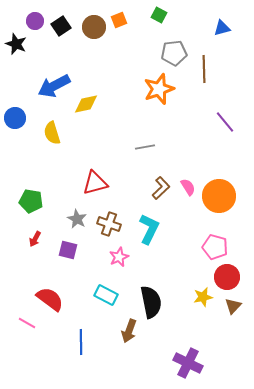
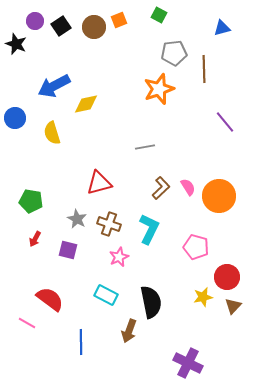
red triangle: moved 4 px right
pink pentagon: moved 19 px left
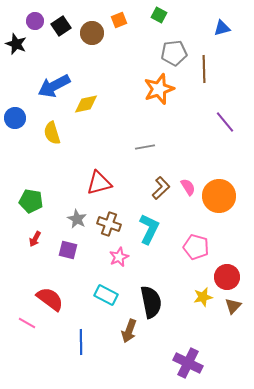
brown circle: moved 2 px left, 6 px down
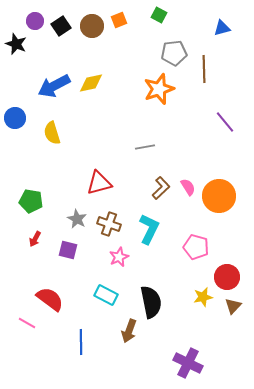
brown circle: moved 7 px up
yellow diamond: moved 5 px right, 21 px up
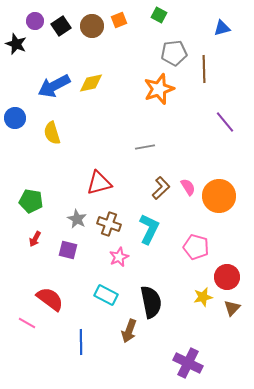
brown triangle: moved 1 px left, 2 px down
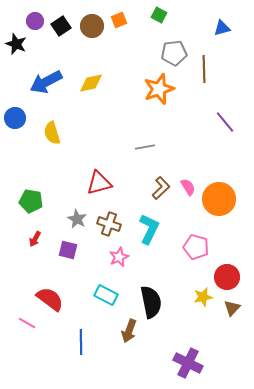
blue arrow: moved 8 px left, 4 px up
orange circle: moved 3 px down
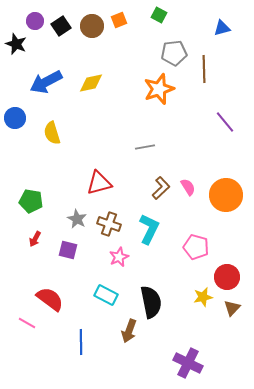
orange circle: moved 7 px right, 4 px up
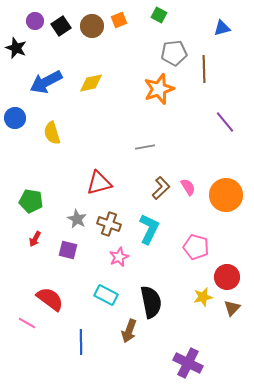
black star: moved 4 px down
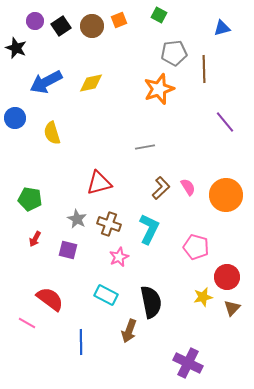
green pentagon: moved 1 px left, 2 px up
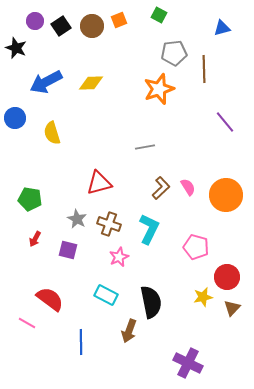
yellow diamond: rotated 10 degrees clockwise
